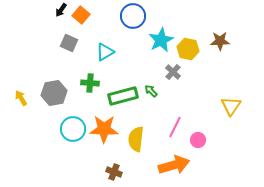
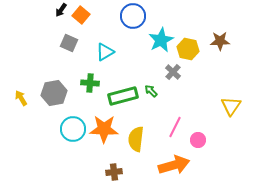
brown cross: rotated 28 degrees counterclockwise
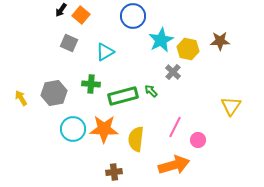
green cross: moved 1 px right, 1 px down
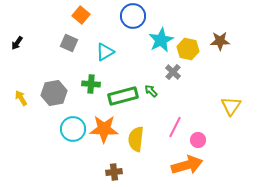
black arrow: moved 44 px left, 33 px down
orange arrow: moved 13 px right
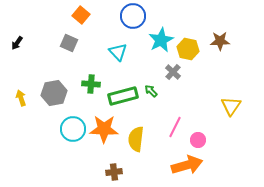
cyan triangle: moved 13 px right; rotated 42 degrees counterclockwise
yellow arrow: rotated 14 degrees clockwise
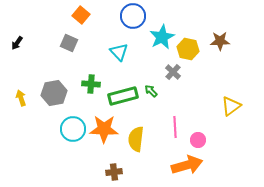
cyan star: moved 1 px right, 3 px up
cyan triangle: moved 1 px right
yellow triangle: rotated 20 degrees clockwise
pink line: rotated 30 degrees counterclockwise
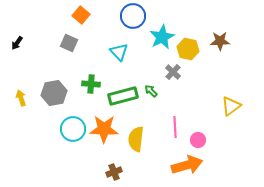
brown cross: rotated 14 degrees counterclockwise
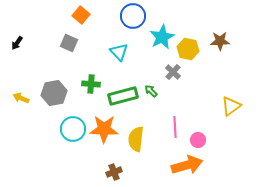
yellow arrow: rotated 49 degrees counterclockwise
